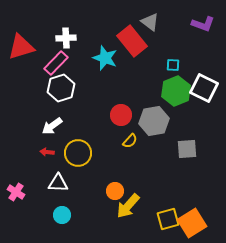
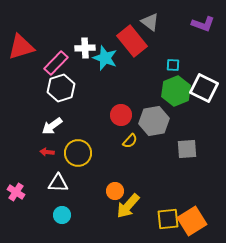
white cross: moved 19 px right, 10 px down
yellow square: rotated 10 degrees clockwise
orange square: moved 2 px up
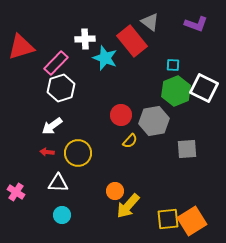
purple L-shape: moved 7 px left
white cross: moved 9 px up
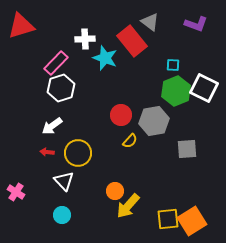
red triangle: moved 21 px up
white triangle: moved 6 px right, 2 px up; rotated 45 degrees clockwise
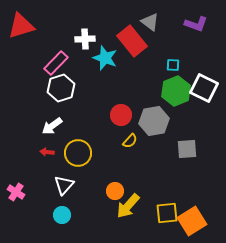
white triangle: moved 4 px down; rotated 25 degrees clockwise
yellow square: moved 1 px left, 6 px up
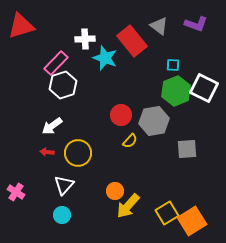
gray triangle: moved 9 px right, 4 px down
white hexagon: moved 2 px right, 3 px up
yellow square: rotated 25 degrees counterclockwise
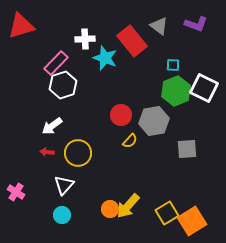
orange circle: moved 5 px left, 18 px down
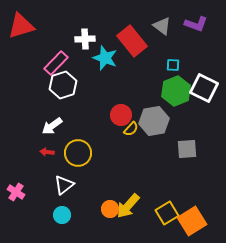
gray triangle: moved 3 px right
yellow semicircle: moved 1 px right, 12 px up
white triangle: rotated 10 degrees clockwise
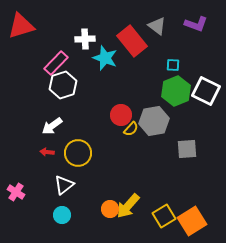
gray triangle: moved 5 px left
white square: moved 2 px right, 3 px down
yellow square: moved 3 px left, 3 px down
